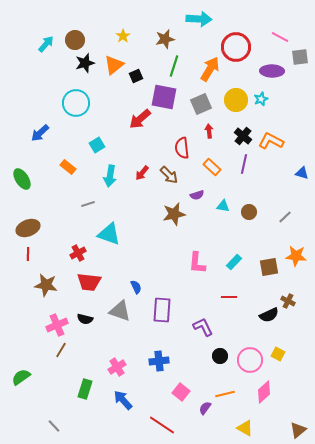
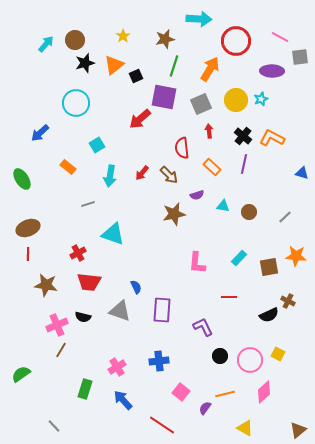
red circle at (236, 47): moved 6 px up
orange L-shape at (271, 141): moved 1 px right, 3 px up
cyan triangle at (109, 234): moved 4 px right
cyan rectangle at (234, 262): moved 5 px right, 4 px up
black semicircle at (85, 319): moved 2 px left, 2 px up
green semicircle at (21, 377): moved 3 px up
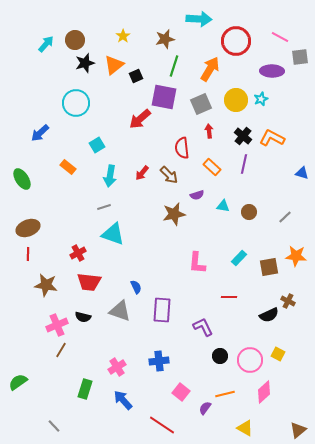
gray line at (88, 204): moved 16 px right, 3 px down
green semicircle at (21, 374): moved 3 px left, 8 px down
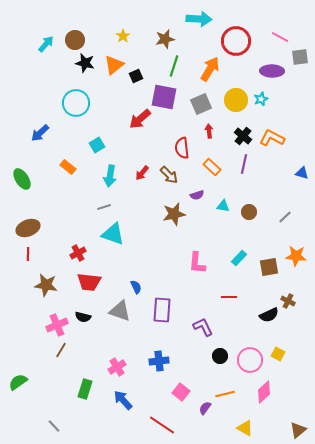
black star at (85, 63): rotated 30 degrees clockwise
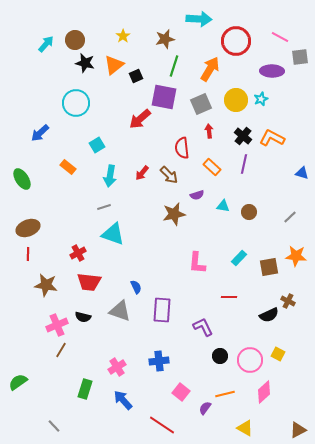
gray line at (285, 217): moved 5 px right
brown triangle at (298, 430): rotated 12 degrees clockwise
